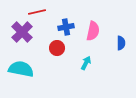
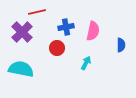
blue semicircle: moved 2 px down
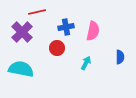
blue semicircle: moved 1 px left, 12 px down
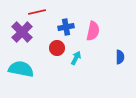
cyan arrow: moved 10 px left, 5 px up
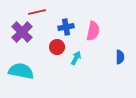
red circle: moved 1 px up
cyan semicircle: moved 2 px down
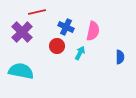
blue cross: rotated 35 degrees clockwise
red circle: moved 1 px up
cyan arrow: moved 4 px right, 5 px up
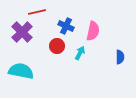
blue cross: moved 1 px up
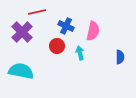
cyan arrow: rotated 40 degrees counterclockwise
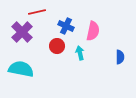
cyan semicircle: moved 2 px up
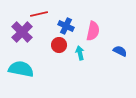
red line: moved 2 px right, 2 px down
red circle: moved 2 px right, 1 px up
blue semicircle: moved 6 px up; rotated 64 degrees counterclockwise
